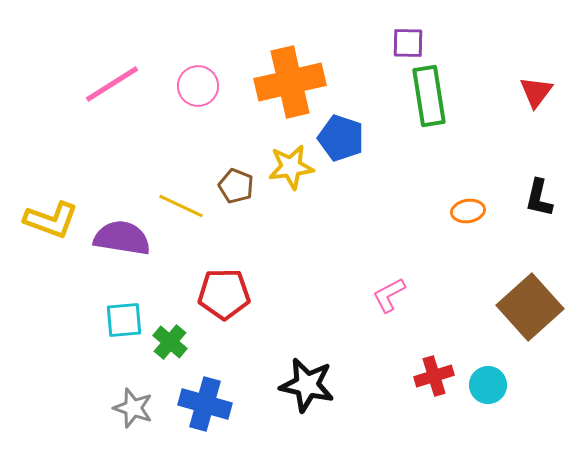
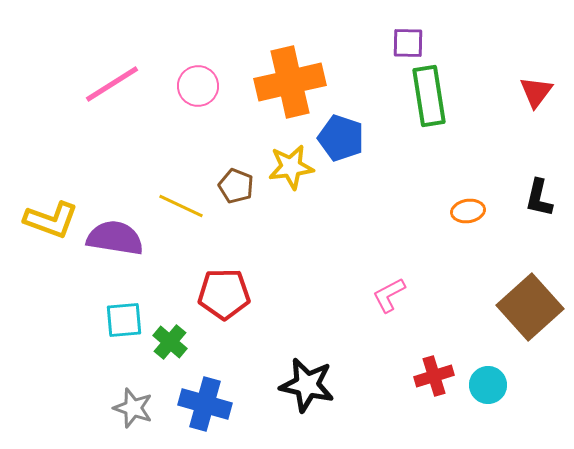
purple semicircle: moved 7 px left
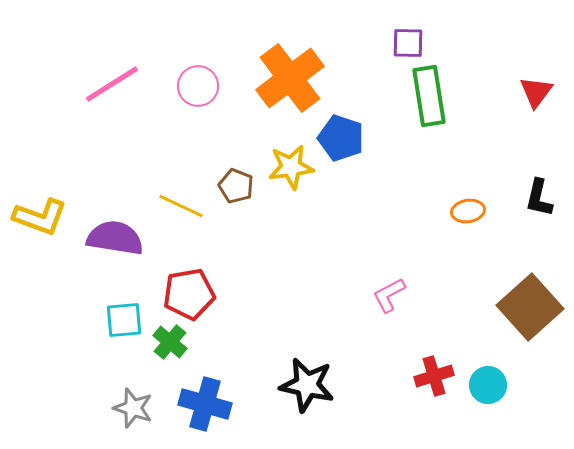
orange cross: moved 4 px up; rotated 24 degrees counterclockwise
yellow L-shape: moved 11 px left, 3 px up
red pentagon: moved 35 px left; rotated 9 degrees counterclockwise
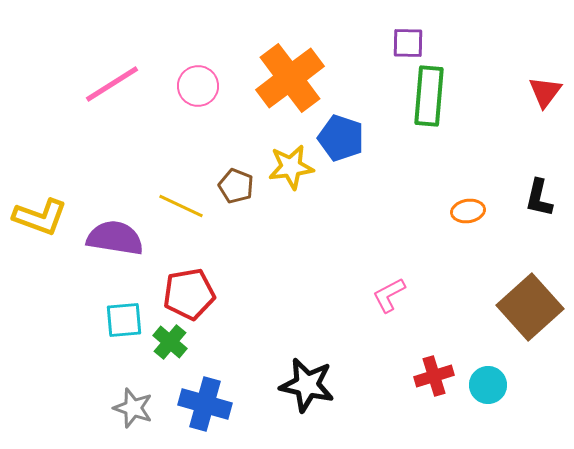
red triangle: moved 9 px right
green rectangle: rotated 14 degrees clockwise
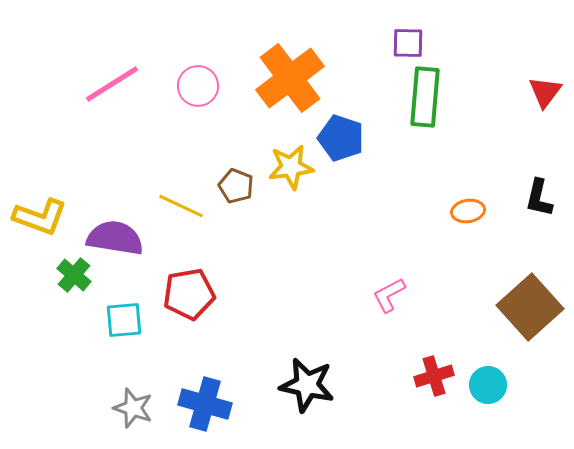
green rectangle: moved 4 px left, 1 px down
green cross: moved 96 px left, 67 px up
